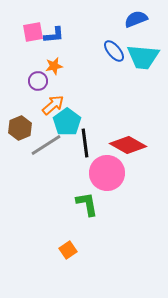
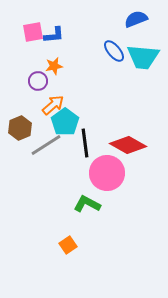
cyan pentagon: moved 2 px left
green L-shape: rotated 52 degrees counterclockwise
orange square: moved 5 px up
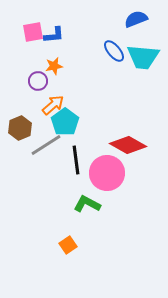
black line: moved 9 px left, 17 px down
